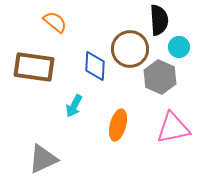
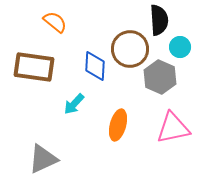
cyan circle: moved 1 px right
cyan arrow: moved 2 px up; rotated 15 degrees clockwise
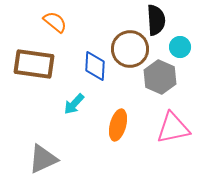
black semicircle: moved 3 px left
brown rectangle: moved 3 px up
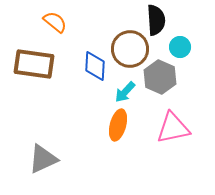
cyan arrow: moved 51 px right, 12 px up
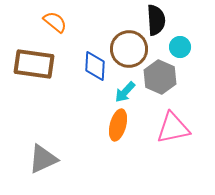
brown circle: moved 1 px left
